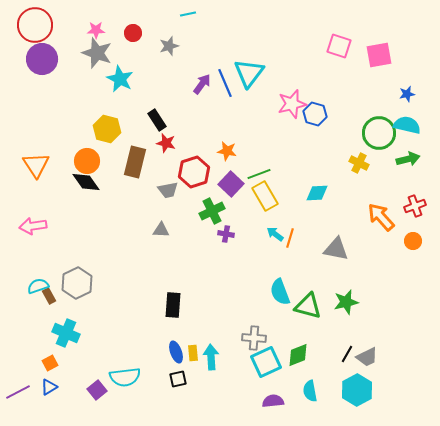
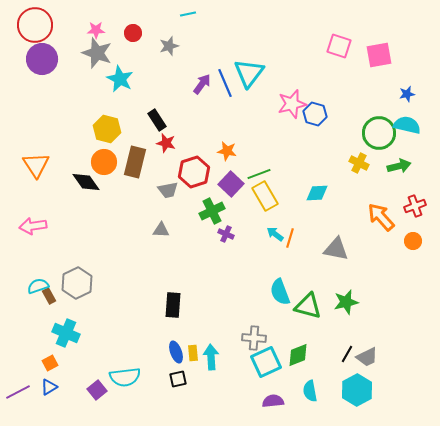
green arrow at (408, 159): moved 9 px left, 7 px down
orange circle at (87, 161): moved 17 px right, 1 px down
purple cross at (226, 234): rotated 14 degrees clockwise
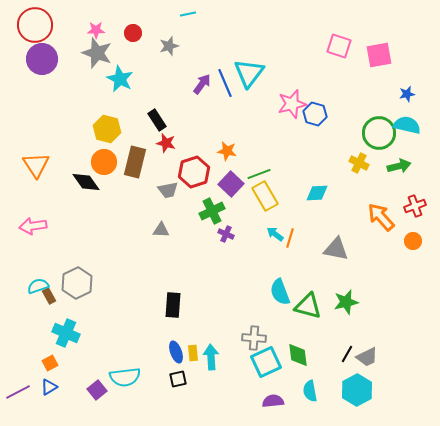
green diamond at (298, 355): rotated 75 degrees counterclockwise
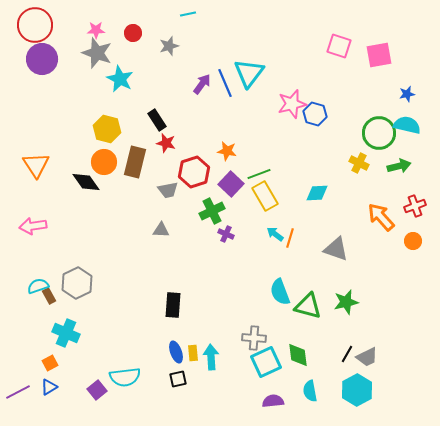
gray triangle at (336, 249): rotated 8 degrees clockwise
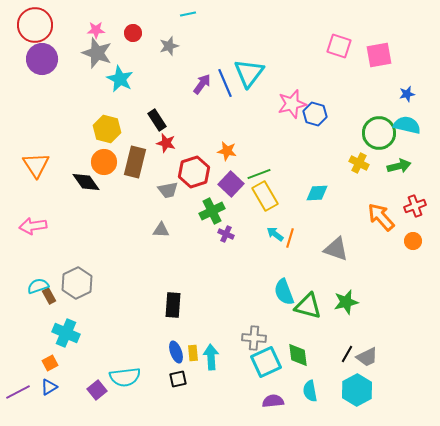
cyan semicircle at (280, 292): moved 4 px right
